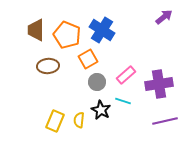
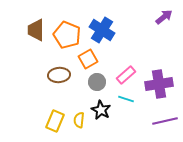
brown ellipse: moved 11 px right, 9 px down
cyan line: moved 3 px right, 2 px up
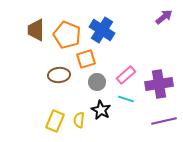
orange square: moved 2 px left; rotated 12 degrees clockwise
purple line: moved 1 px left
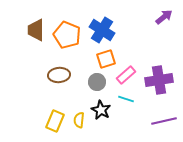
orange square: moved 20 px right
purple cross: moved 4 px up
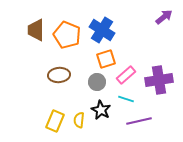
purple line: moved 25 px left
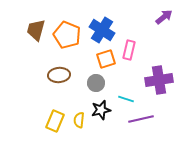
brown trapezoid: rotated 15 degrees clockwise
pink rectangle: moved 3 px right, 25 px up; rotated 36 degrees counterclockwise
gray circle: moved 1 px left, 1 px down
black star: rotated 30 degrees clockwise
purple line: moved 2 px right, 2 px up
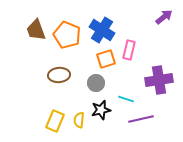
brown trapezoid: rotated 35 degrees counterclockwise
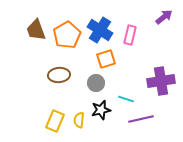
blue cross: moved 2 px left
orange pentagon: rotated 20 degrees clockwise
pink rectangle: moved 1 px right, 15 px up
purple cross: moved 2 px right, 1 px down
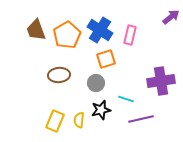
purple arrow: moved 7 px right
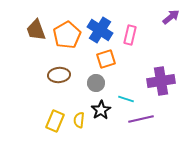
black star: rotated 18 degrees counterclockwise
